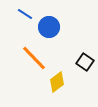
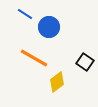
orange line: rotated 16 degrees counterclockwise
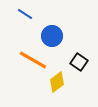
blue circle: moved 3 px right, 9 px down
orange line: moved 1 px left, 2 px down
black square: moved 6 px left
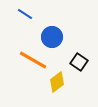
blue circle: moved 1 px down
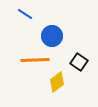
blue circle: moved 1 px up
orange line: moved 2 px right; rotated 32 degrees counterclockwise
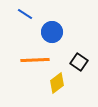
blue circle: moved 4 px up
yellow diamond: moved 1 px down
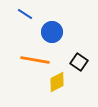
orange line: rotated 12 degrees clockwise
yellow diamond: moved 1 px up; rotated 10 degrees clockwise
